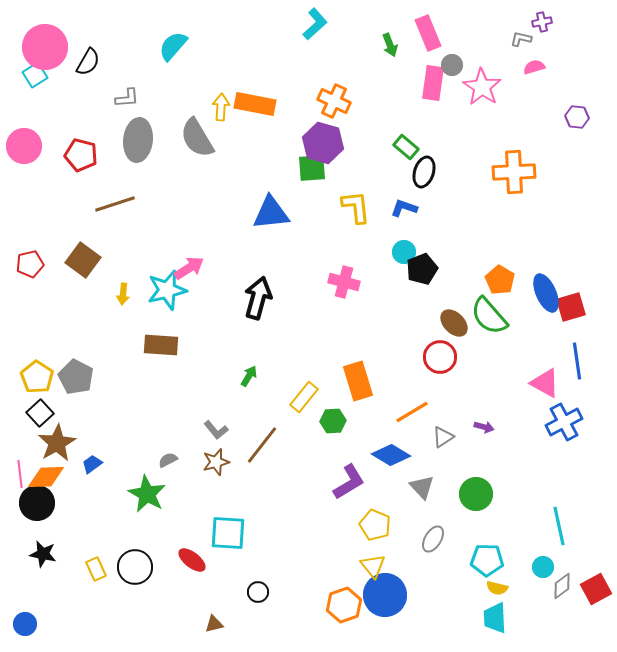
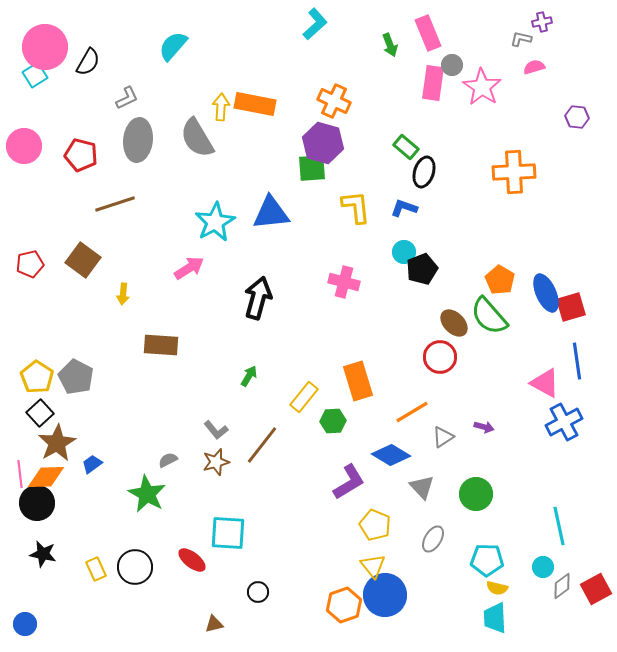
gray L-shape at (127, 98): rotated 20 degrees counterclockwise
cyan star at (167, 290): moved 48 px right, 68 px up; rotated 15 degrees counterclockwise
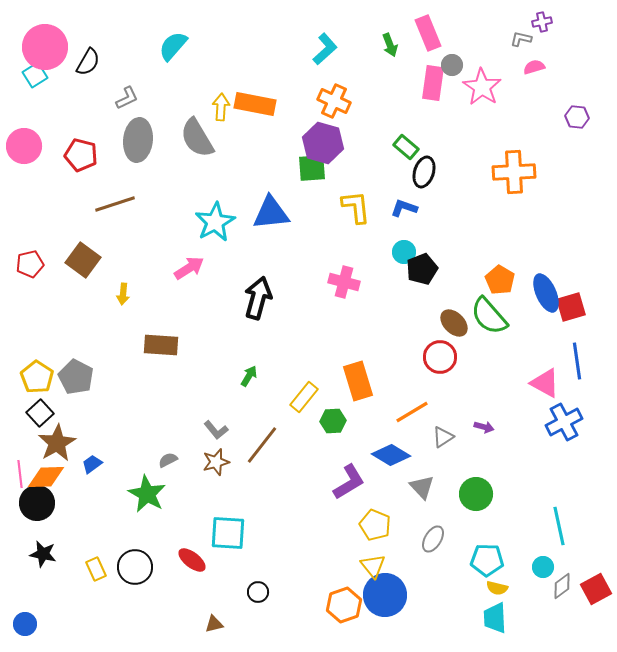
cyan L-shape at (315, 24): moved 10 px right, 25 px down
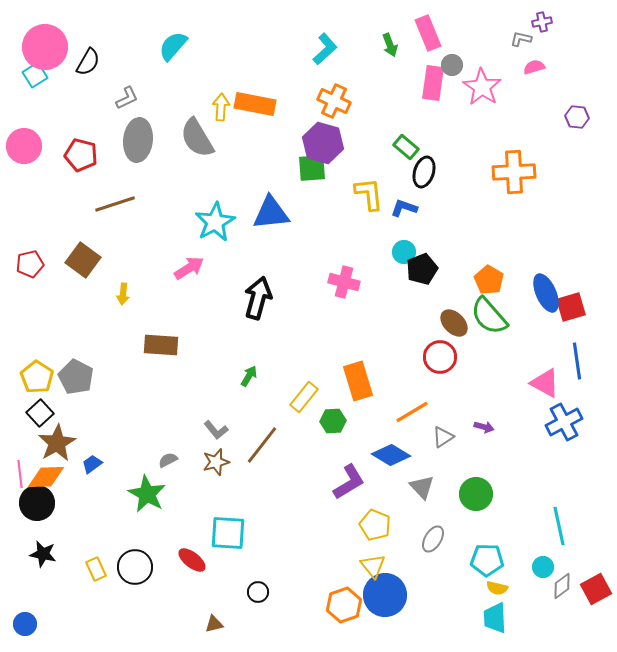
yellow L-shape at (356, 207): moved 13 px right, 13 px up
orange pentagon at (500, 280): moved 11 px left
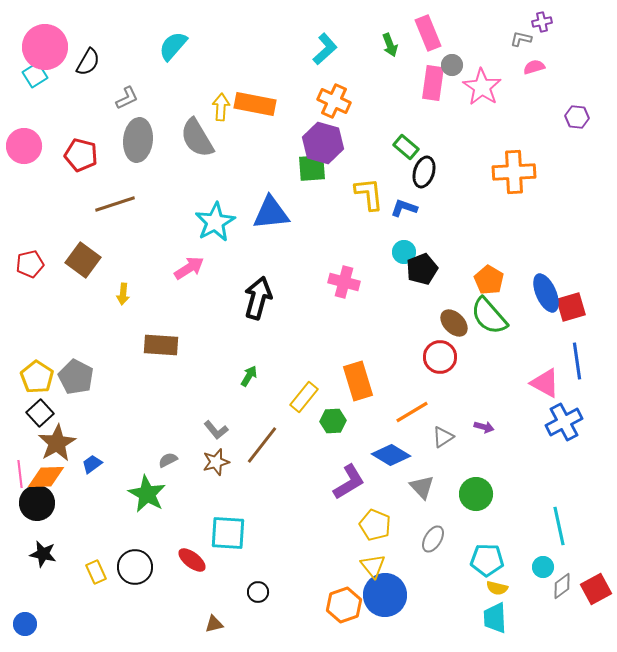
yellow rectangle at (96, 569): moved 3 px down
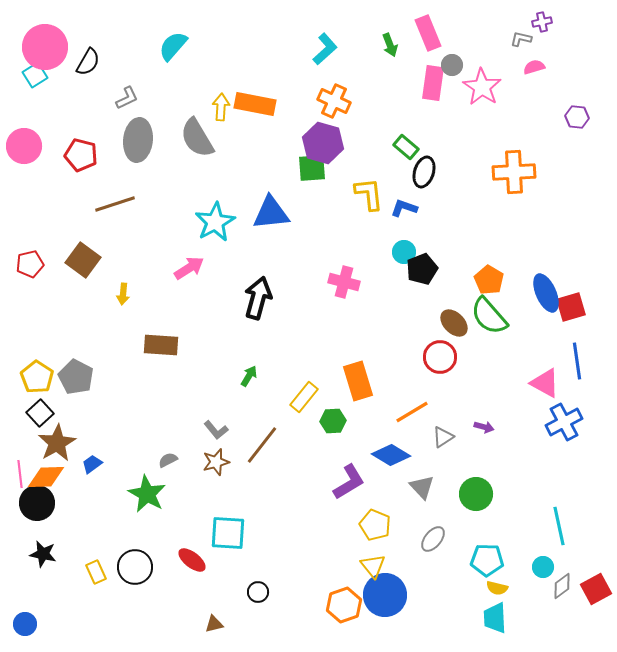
gray ellipse at (433, 539): rotated 8 degrees clockwise
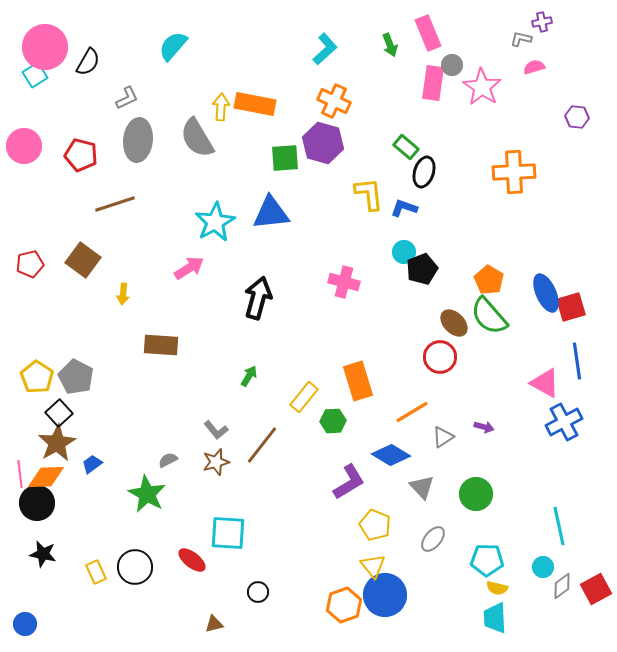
green square at (312, 168): moved 27 px left, 10 px up
black square at (40, 413): moved 19 px right
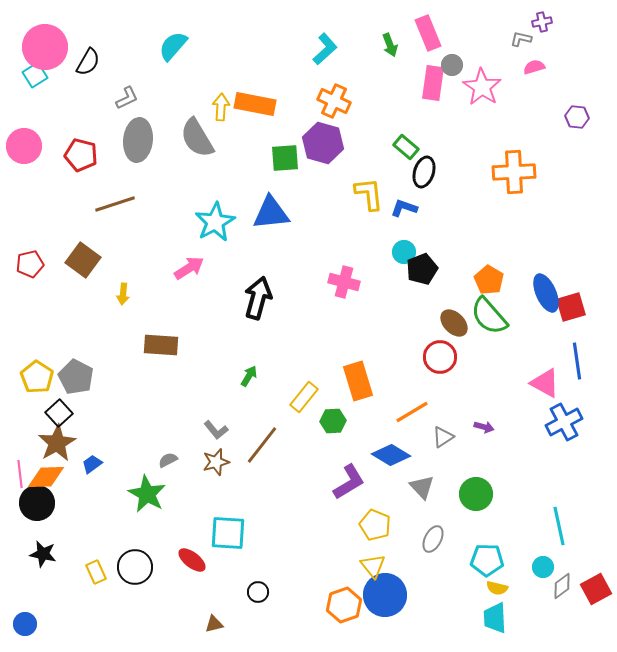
gray ellipse at (433, 539): rotated 12 degrees counterclockwise
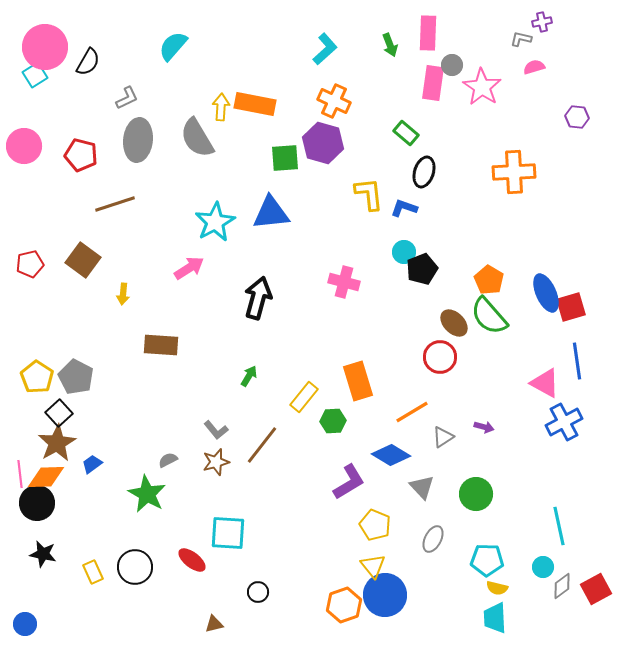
pink rectangle at (428, 33): rotated 24 degrees clockwise
green rectangle at (406, 147): moved 14 px up
yellow rectangle at (96, 572): moved 3 px left
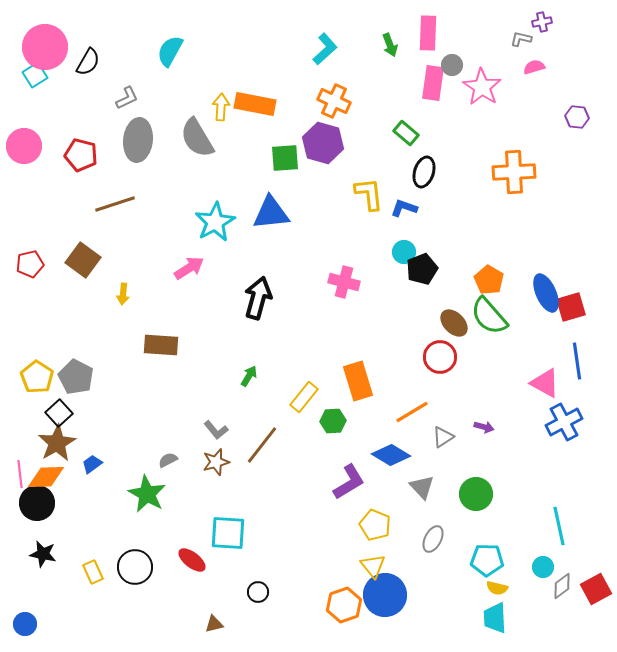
cyan semicircle at (173, 46): moved 3 px left, 5 px down; rotated 12 degrees counterclockwise
